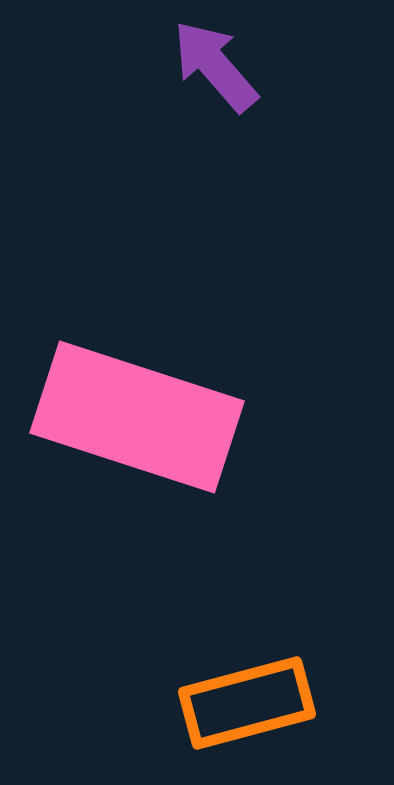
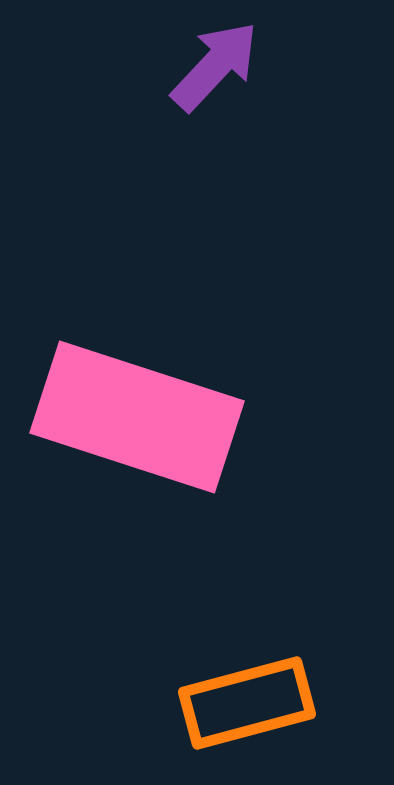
purple arrow: rotated 84 degrees clockwise
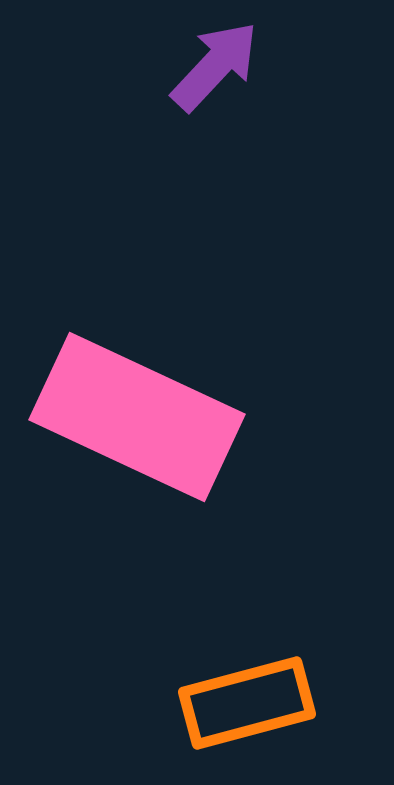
pink rectangle: rotated 7 degrees clockwise
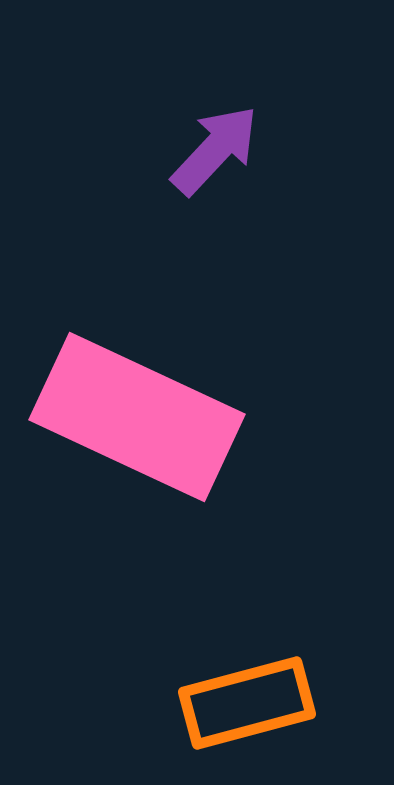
purple arrow: moved 84 px down
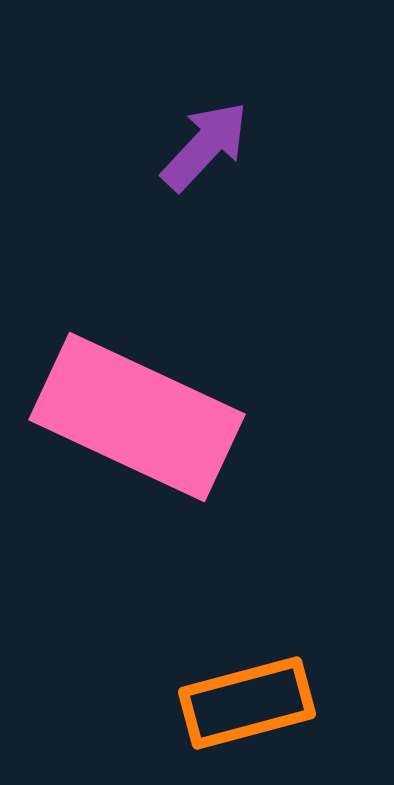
purple arrow: moved 10 px left, 4 px up
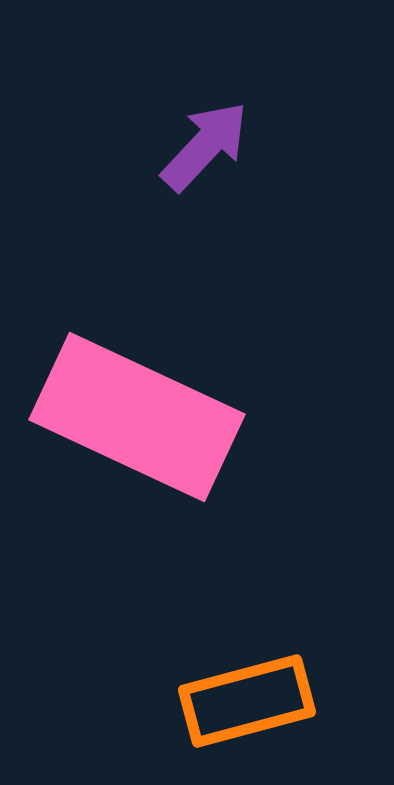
orange rectangle: moved 2 px up
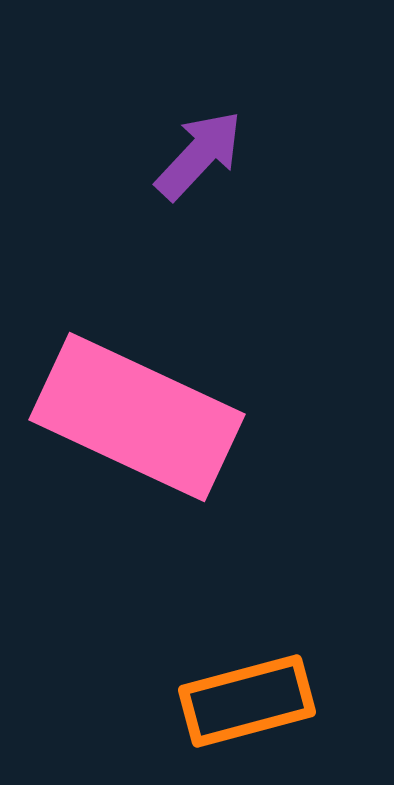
purple arrow: moved 6 px left, 9 px down
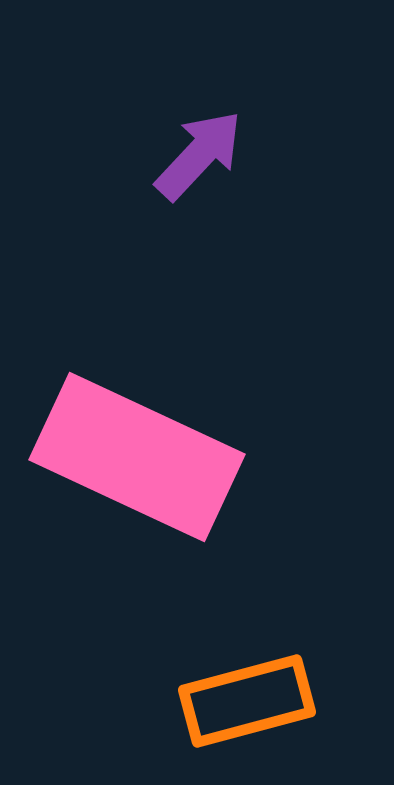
pink rectangle: moved 40 px down
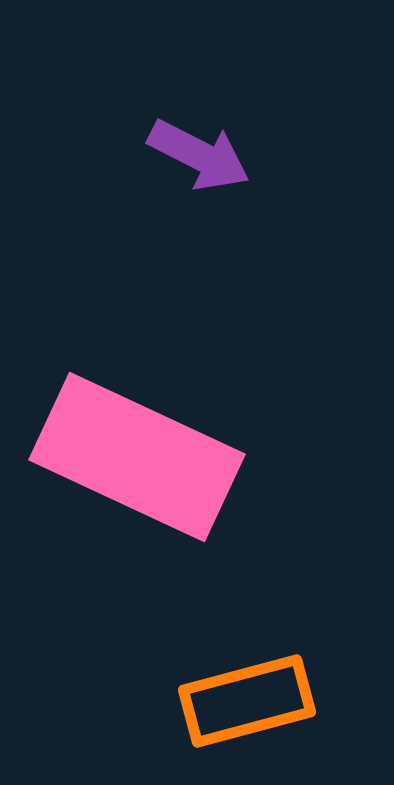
purple arrow: rotated 74 degrees clockwise
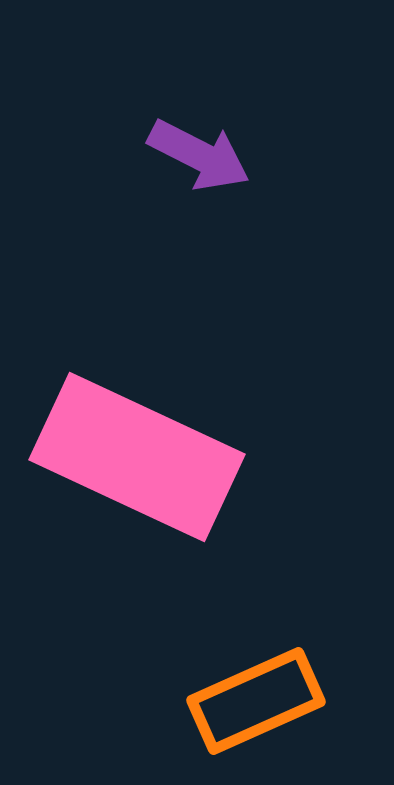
orange rectangle: moved 9 px right; rotated 9 degrees counterclockwise
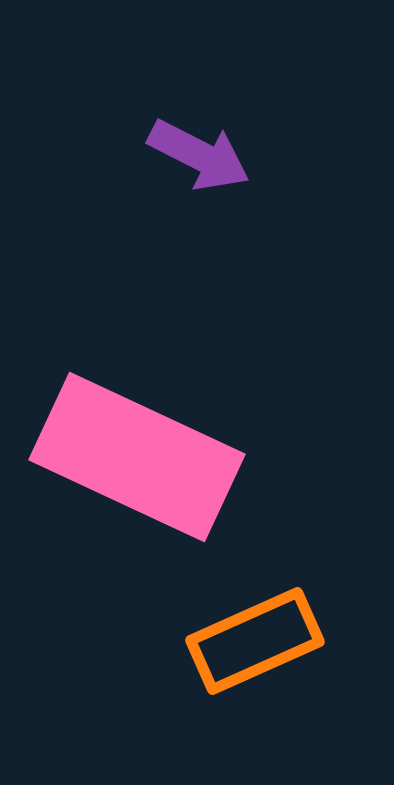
orange rectangle: moved 1 px left, 60 px up
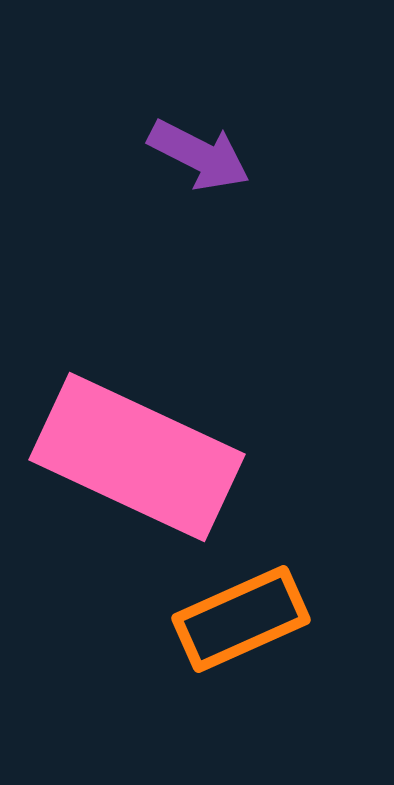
orange rectangle: moved 14 px left, 22 px up
